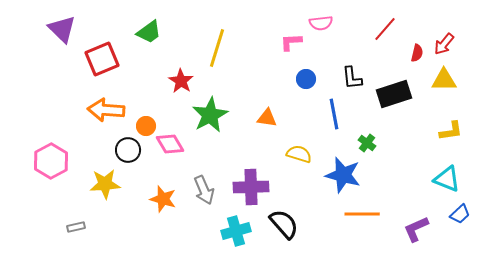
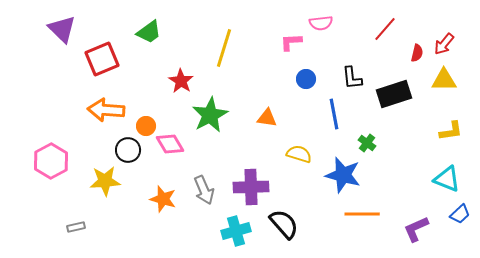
yellow line: moved 7 px right
yellow star: moved 3 px up
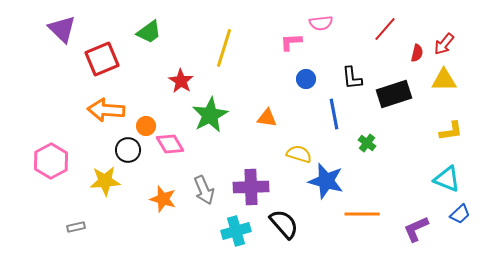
blue star: moved 17 px left, 6 px down
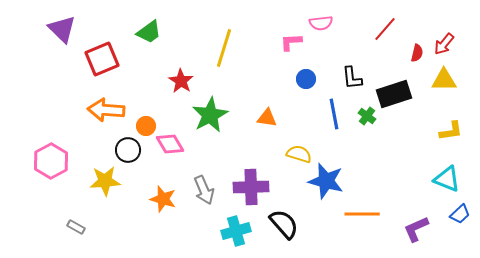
green cross: moved 27 px up
gray rectangle: rotated 42 degrees clockwise
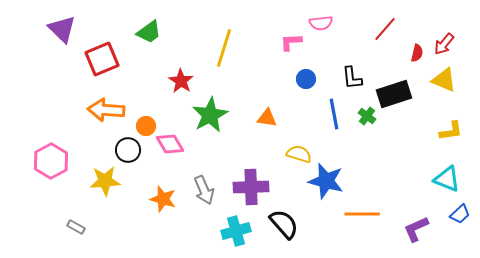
yellow triangle: rotated 24 degrees clockwise
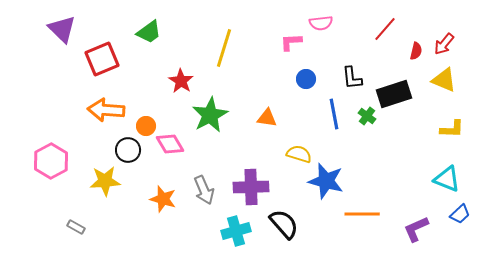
red semicircle: moved 1 px left, 2 px up
yellow L-shape: moved 1 px right, 2 px up; rotated 10 degrees clockwise
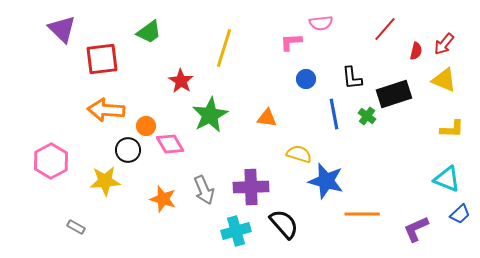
red square: rotated 16 degrees clockwise
